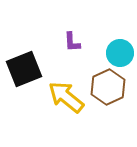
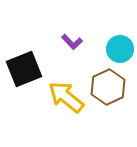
purple L-shape: rotated 40 degrees counterclockwise
cyan circle: moved 4 px up
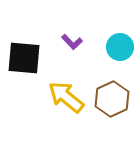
cyan circle: moved 2 px up
black square: moved 11 px up; rotated 27 degrees clockwise
brown hexagon: moved 4 px right, 12 px down
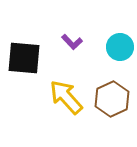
yellow arrow: rotated 9 degrees clockwise
